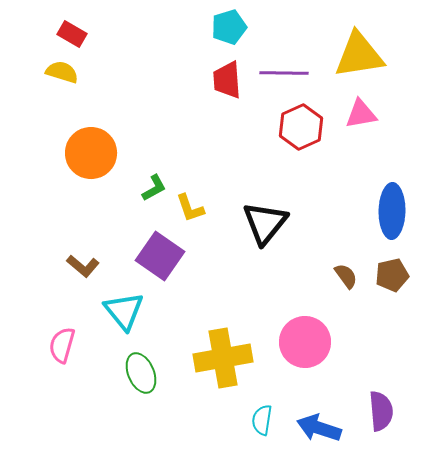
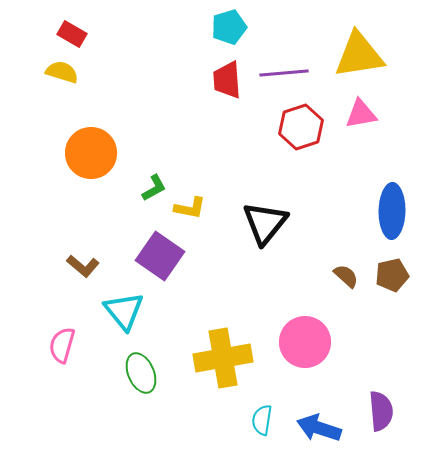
purple line: rotated 6 degrees counterclockwise
red hexagon: rotated 6 degrees clockwise
yellow L-shape: rotated 60 degrees counterclockwise
brown semicircle: rotated 12 degrees counterclockwise
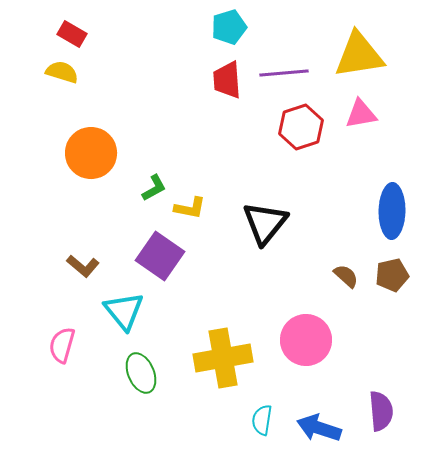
pink circle: moved 1 px right, 2 px up
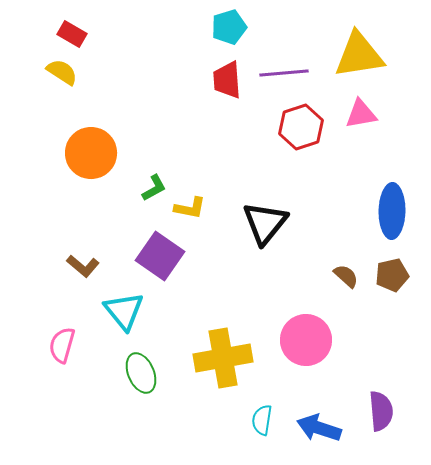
yellow semicircle: rotated 16 degrees clockwise
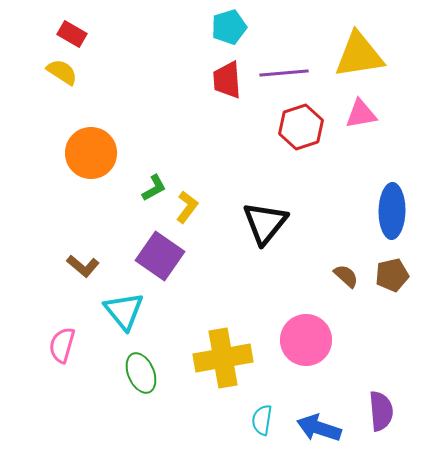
yellow L-shape: moved 3 px left, 1 px up; rotated 64 degrees counterclockwise
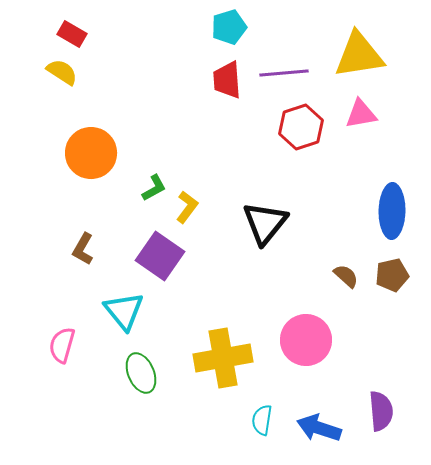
brown L-shape: moved 17 px up; rotated 80 degrees clockwise
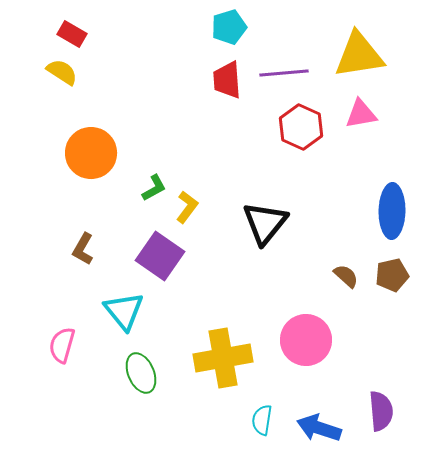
red hexagon: rotated 18 degrees counterclockwise
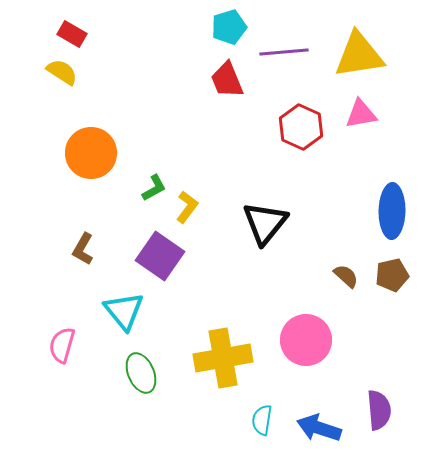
purple line: moved 21 px up
red trapezoid: rotated 18 degrees counterclockwise
purple semicircle: moved 2 px left, 1 px up
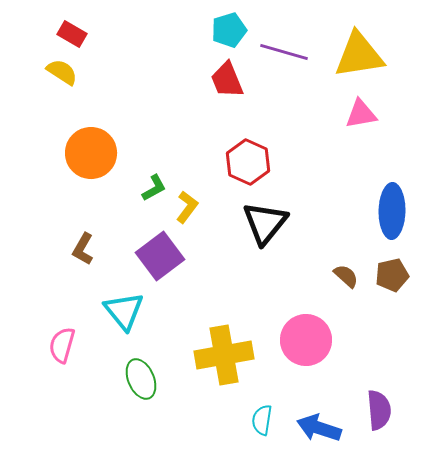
cyan pentagon: moved 3 px down
purple line: rotated 21 degrees clockwise
red hexagon: moved 53 px left, 35 px down
purple square: rotated 18 degrees clockwise
yellow cross: moved 1 px right, 3 px up
green ellipse: moved 6 px down
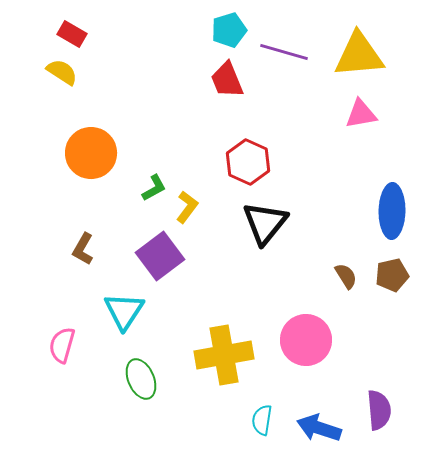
yellow triangle: rotated 4 degrees clockwise
brown semicircle: rotated 16 degrees clockwise
cyan triangle: rotated 12 degrees clockwise
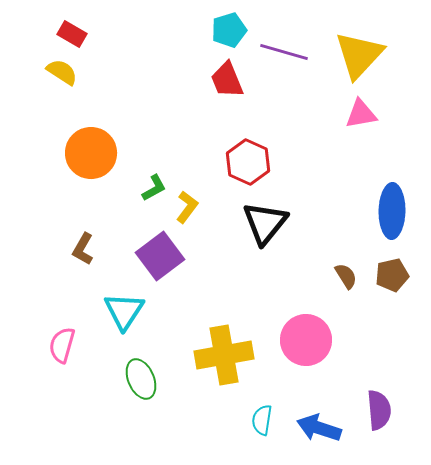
yellow triangle: rotated 42 degrees counterclockwise
